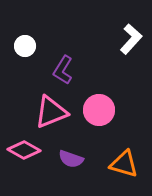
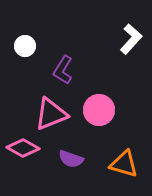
pink triangle: moved 2 px down
pink diamond: moved 1 px left, 2 px up
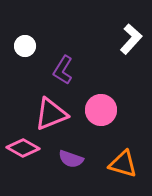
pink circle: moved 2 px right
orange triangle: moved 1 px left
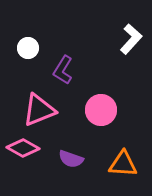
white circle: moved 3 px right, 2 px down
pink triangle: moved 12 px left, 4 px up
orange triangle: rotated 12 degrees counterclockwise
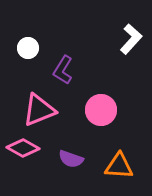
orange triangle: moved 4 px left, 2 px down
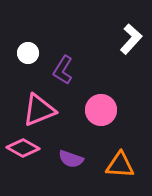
white circle: moved 5 px down
orange triangle: moved 1 px right, 1 px up
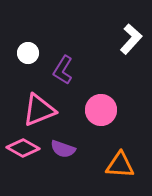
purple semicircle: moved 8 px left, 10 px up
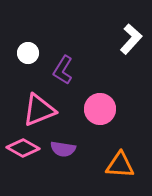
pink circle: moved 1 px left, 1 px up
purple semicircle: rotated 10 degrees counterclockwise
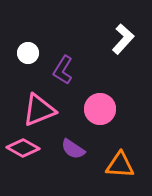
white L-shape: moved 8 px left
purple semicircle: moved 10 px right; rotated 25 degrees clockwise
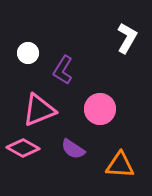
white L-shape: moved 4 px right, 1 px up; rotated 12 degrees counterclockwise
